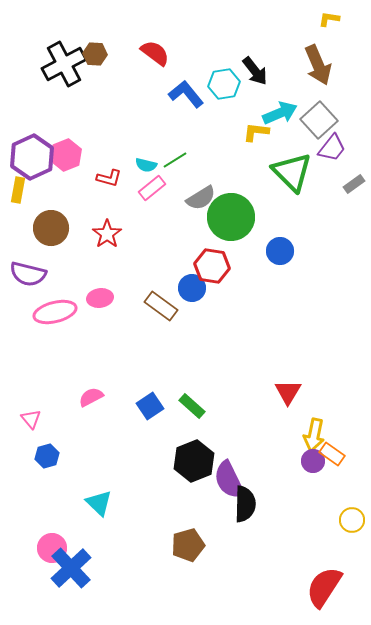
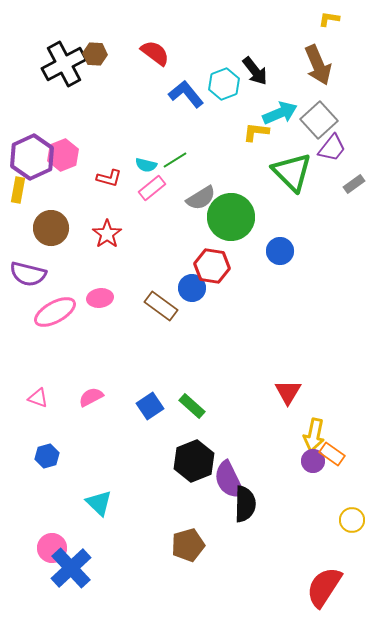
cyan hexagon at (224, 84): rotated 12 degrees counterclockwise
pink hexagon at (66, 155): moved 3 px left
pink ellipse at (55, 312): rotated 15 degrees counterclockwise
pink triangle at (31, 419): moved 7 px right, 21 px up; rotated 30 degrees counterclockwise
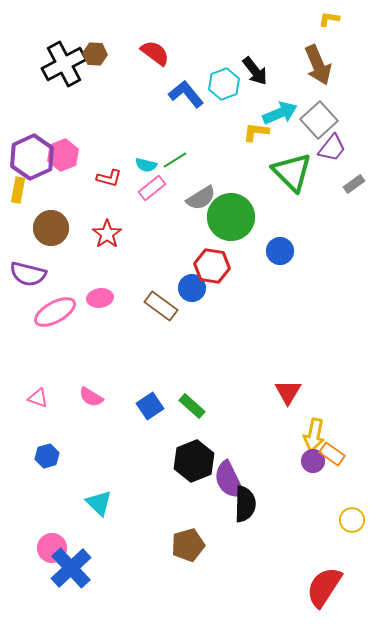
pink semicircle at (91, 397): rotated 120 degrees counterclockwise
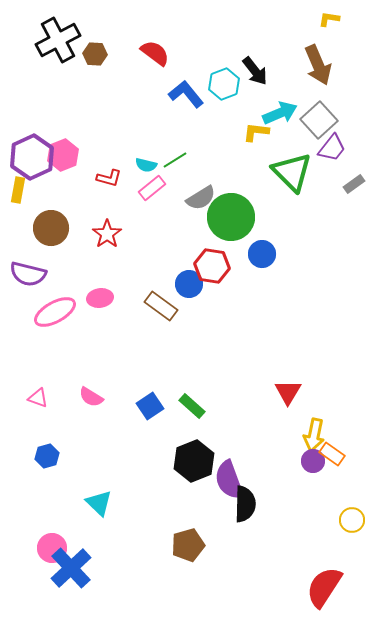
black cross at (64, 64): moved 6 px left, 24 px up
blue circle at (280, 251): moved 18 px left, 3 px down
blue circle at (192, 288): moved 3 px left, 4 px up
purple semicircle at (229, 480): rotated 6 degrees clockwise
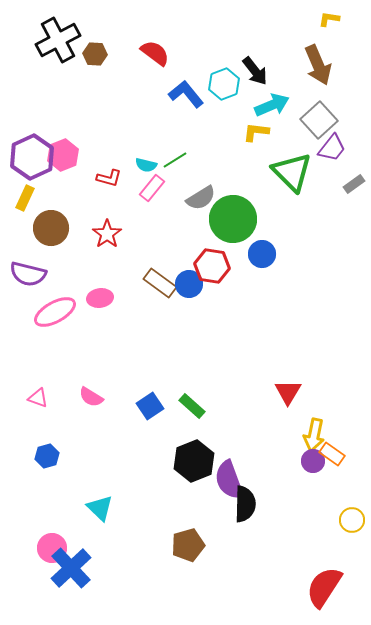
cyan arrow at (280, 113): moved 8 px left, 8 px up
pink rectangle at (152, 188): rotated 12 degrees counterclockwise
yellow rectangle at (18, 190): moved 7 px right, 8 px down; rotated 15 degrees clockwise
green circle at (231, 217): moved 2 px right, 2 px down
brown rectangle at (161, 306): moved 1 px left, 23 px up
cyan triangle at (99, 503): moved 1 px right, 5 px down
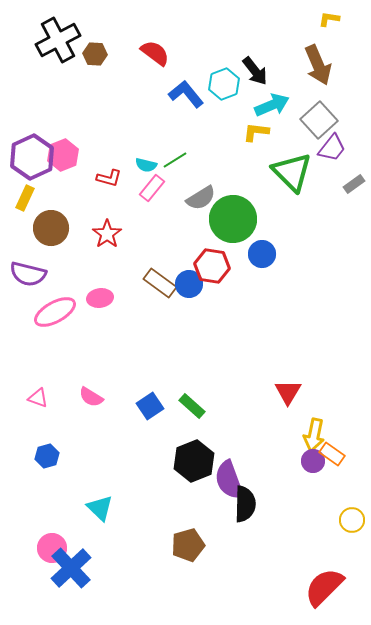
red semicircle at (324, 587): rotated 12 degrees clockwise
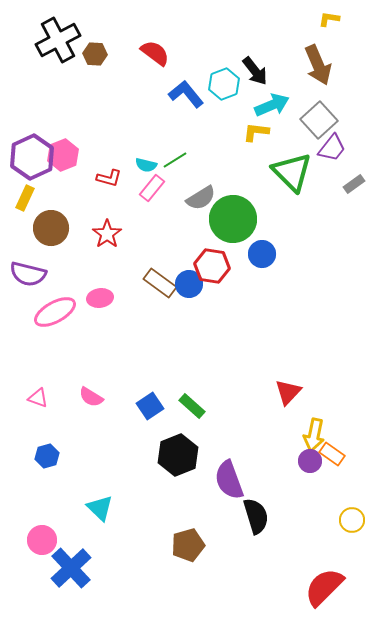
red triangle at (288, 392): rotated 12 degrees clockwise
black hexagon at (194, 461): moved 16 px left, 6 px up
purple circle at (313, 461): moved 3 px left
black semicircle at (245, 504): moved 11 px right, 12 px down; rotated 18 degrees counterclockwise
pink circle at (52, 548): moved 10 px left, 8 px up
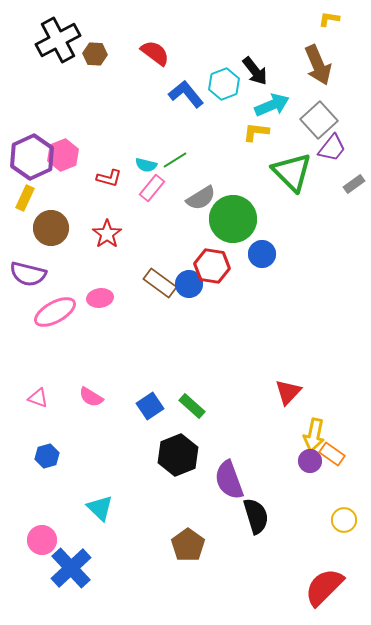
yellow circle at (352, 520): moved 8 px left
brown pentagon at (188, 545): rotated 20 degrees counterclockwise
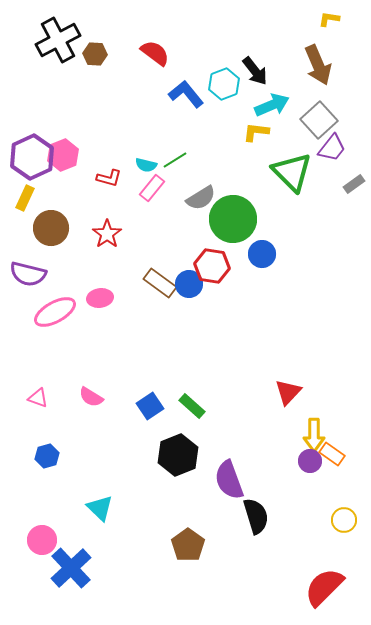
yellow arrow at (314, 435): rotated 12 degrees counterclockwise
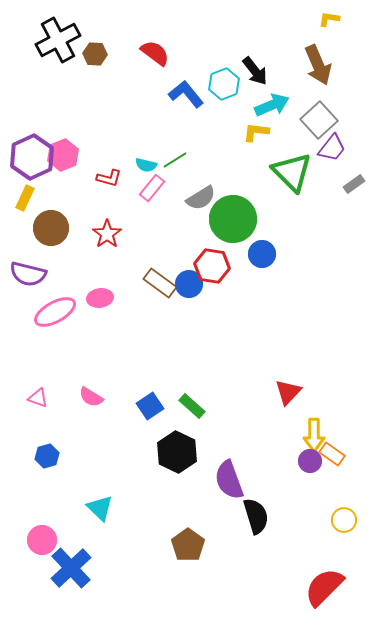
black hexagon at (178, 455): moved 1 px left, 3 px up; rotated 12 degrees counterclockwise
